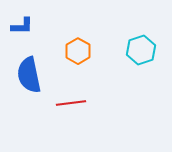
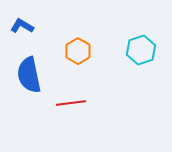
blue L-shape: rotated 150 degrees counterclockwise
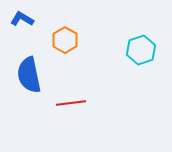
blue L-shape: moved 7 px up
orange hexagon: moved 13 px left, 11 px up
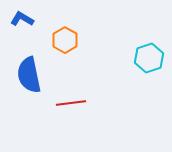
cyan hexagon: moved 8 px right, 8 px down
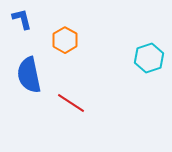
blue L-shape: rotated 45 degrees clockwise
red line: rotated 40 degrees clockwise
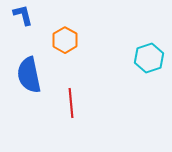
blue L-shape: moved 1 px right, 4 px up
red line: rotated 52 degrees clockwise
